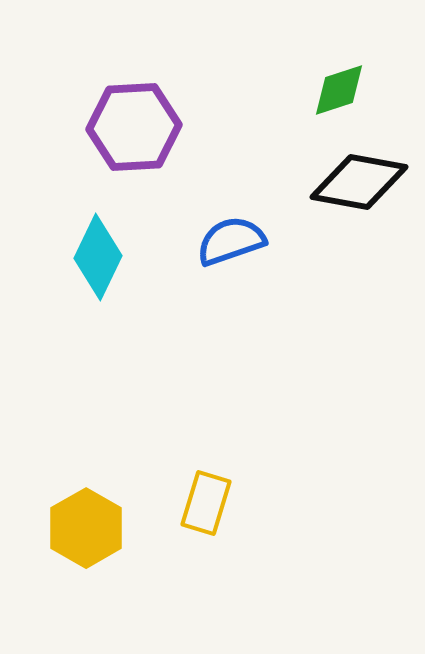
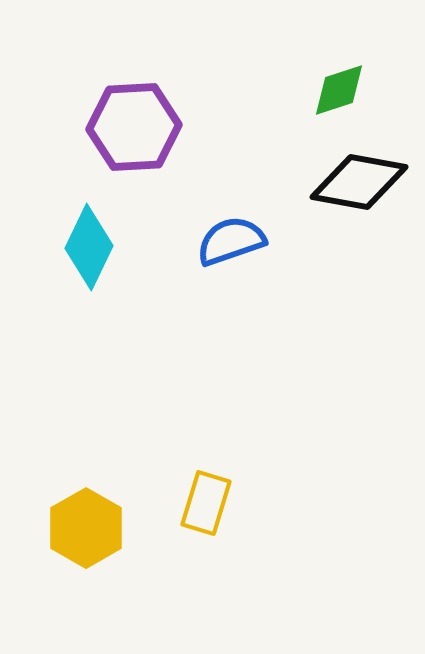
cyan diamond: moved 9 px left, 10 px up
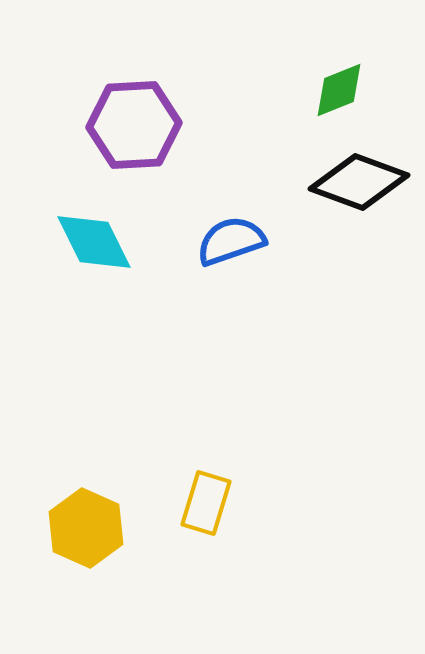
green diamond: rotated 4 degrees counterclockwise
purple hexagon: moved 2 px up
black diamond: rotated 10 degrees clockwise
cyan diamond: moved 5 px right, 5 px up; rotated 52 degrees counterclockwise
yellow hexagon: rotated 6 degrees counterclockwise
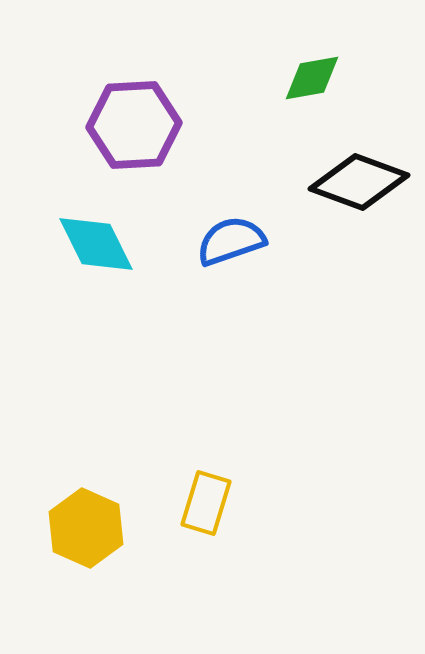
green diamond: moved 27 px left, 12 px up; rotated 12 degrees clockwise
cyan diamond: moved 2 px right, 2 px down
